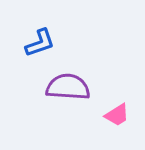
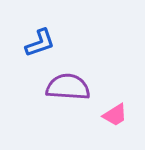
pink trapezoid: moved 2 px left
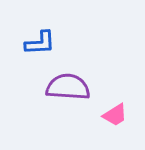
blue L-shape: rotated 16 degrees clockwise
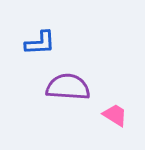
pink trapezoid: rotated 116 degrees counterclockwise
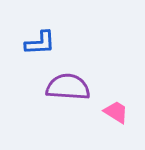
pink trapezoid: moved 1 px right, 3 px up
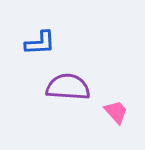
pink trapezoid: rotated 16 degrees clockwise
